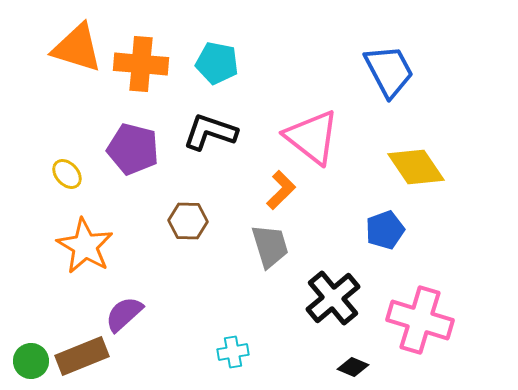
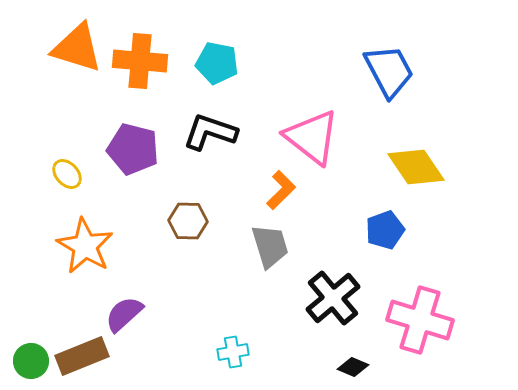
orange cross: moved 1 px left, 3 px up
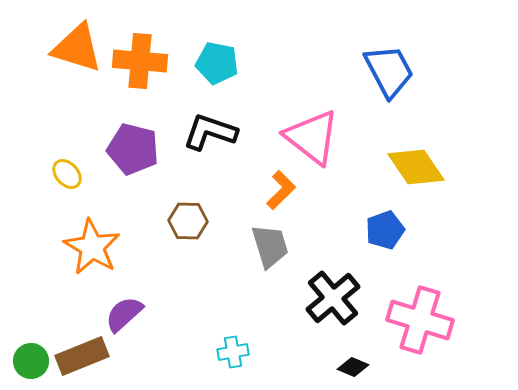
orange star: moved 7 px right, 1 px down
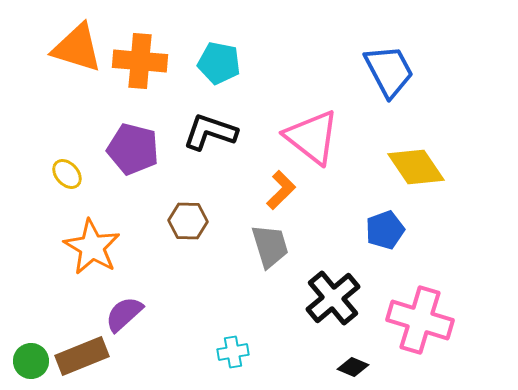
cyan pentagon: moved 2 px right
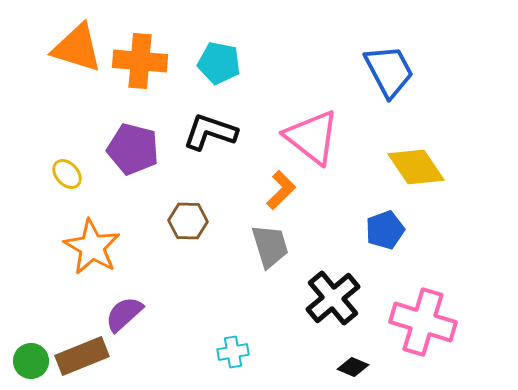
pink cross: moved 3 px right, 2 px down
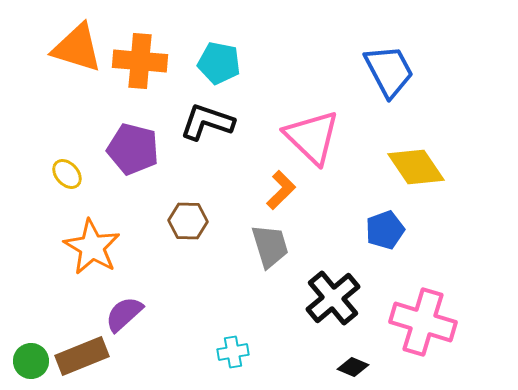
black L-shape: moved 3 px left, 10 px up
pink triangle: rotated 6 degrees clockwise
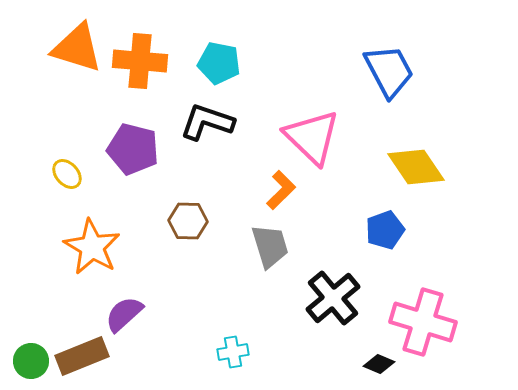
black diamond: moved 26 px right, 3 px up
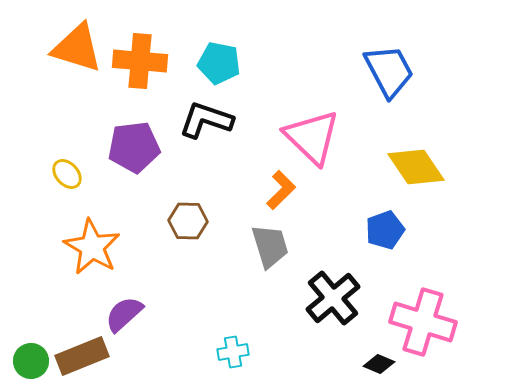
black L-shape: moved 1 px left, 2 px up
purple pentagon: moved 1 px right, 2 px up; rotated 21 degrees counterclockwise
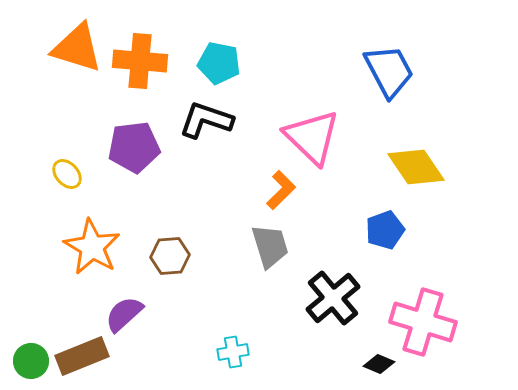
brown hexagon: moved 18 px left, 35 px down; rotated 6 degrees counterclockwise
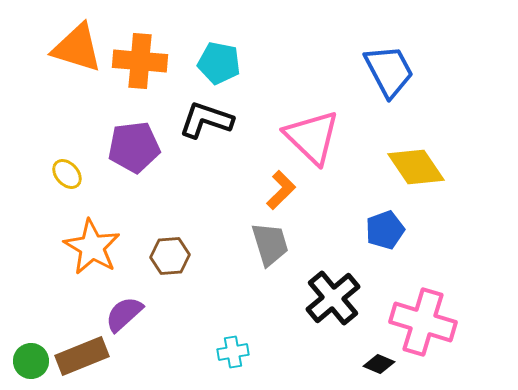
gray trapezoid: moved 2 px up
